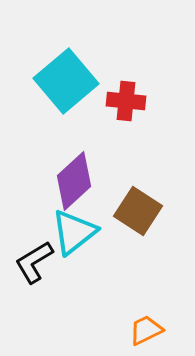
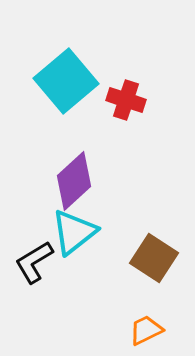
red cross: moved 1 px up; rotated 12 degrees clockwise
brown square: moved 16 px right, 47 px down
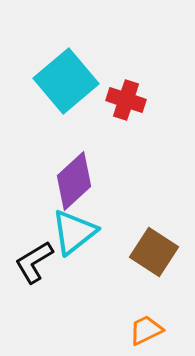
brown square: moved 6 px up
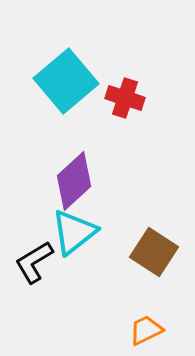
red cross: moved 1 px left, 2 px up
